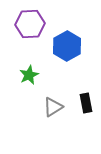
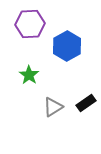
green star: rotated 12 degrees counterclockwise
black rectangle: rotated 66 degrees clockwise
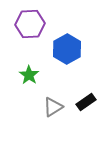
blue hexagon: moved 3 px down
black rectangle: moved 1 px up
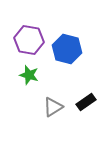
purple hexagon: moved 1 px left, 16 px down; rotated 12 degrees clockwise
blue hexagon: rotated 16 degrees counterclockwise
green star: rotated 18 degrees counterclockwise
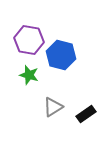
blue hexagon: moved 6 px left, 6 px down
black rectangle: moved 12 px down
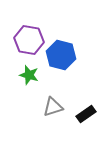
gray triangle: rotated 15 degrees clockwise
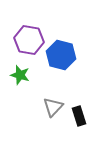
green star: moved 9 px left
gray triangle: rotated 30 degrees counterclockwise
black rectangle: moved 7 px left, 2 px down; rotated 72 degrees counterclockwise
